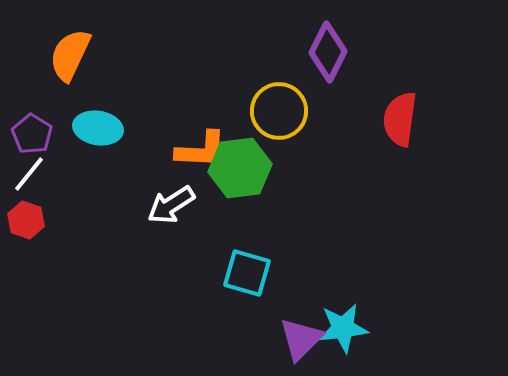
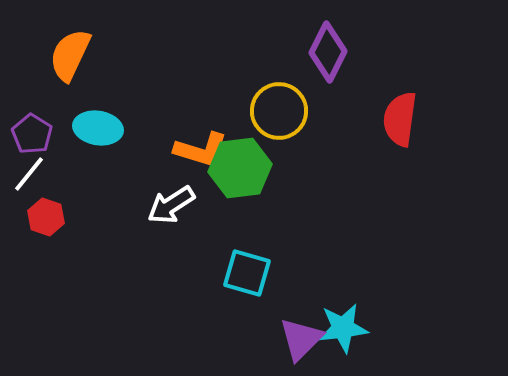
orange L-shape: rotated 14 degrees clockwise
red hexagon: moved 20 px right, 3 px up
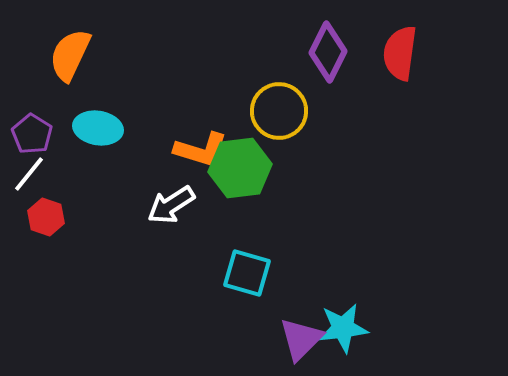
red semicircle: moved 66 px up
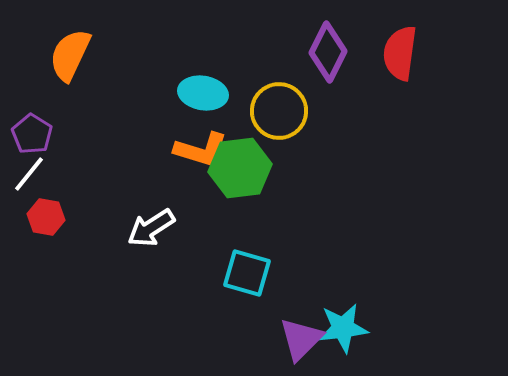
cyan ellipse: moved 105 px right, 35 px up
white arrow: moved 20 px left, 23 px down
red hexagon: rotated 9 degrees counterclockwise
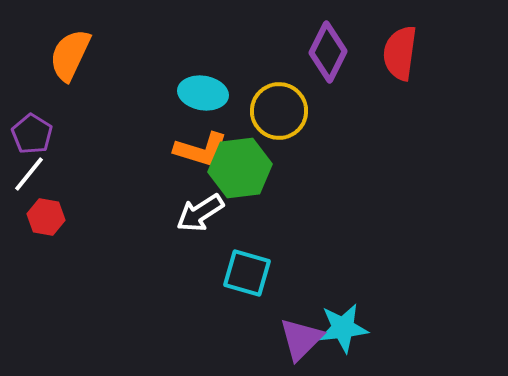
white arrow: moved 49 px right, 15 px up
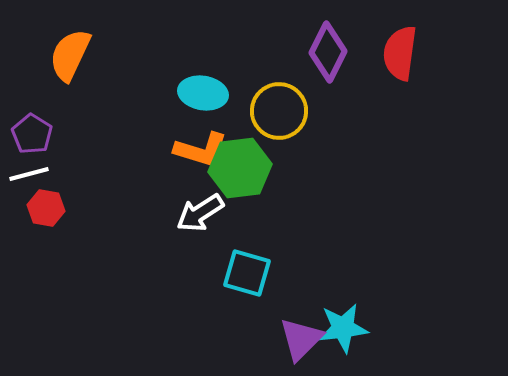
white line: rotated 36 degrees clockwise
red hexagon: moved 9 px up
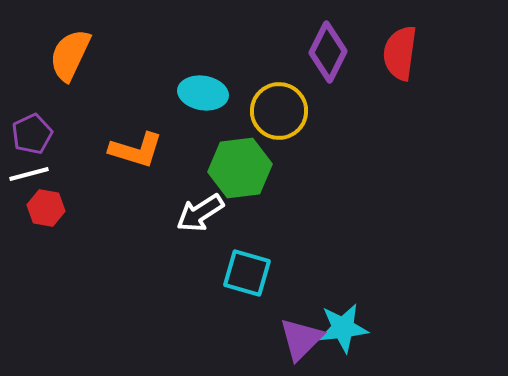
purple pentagon: rotated 15 degrees clockwise
orange L-shape: moved 65 px left
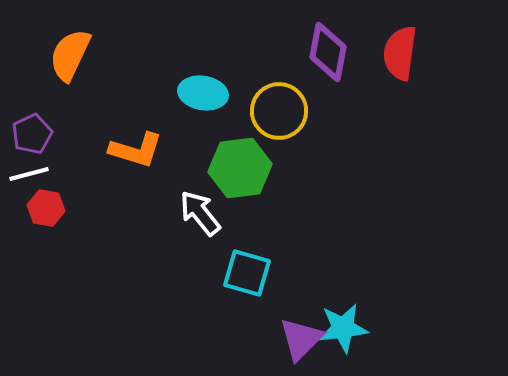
purple diamond: rotated 16 degrees counterclockwise
white arrow: rotated 84 degrees clockwise
